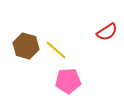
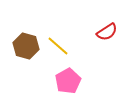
yellow line: moved 2 px right, 4 px up
pink pentagon: rotated 25 degrees counterclockwise
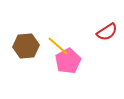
brown hexagon: rotated 20 degrees counterclockwise
pink pentagon: moved 20 px up
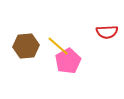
red semicircle: rotated 30 degrees clockwise
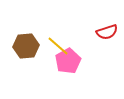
red semicircle: rotated 15 degrees counterclockwise
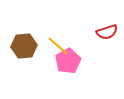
brown hexagon: moved 2 px left
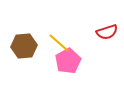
yellow line: moved 1 px right, 3 px up
